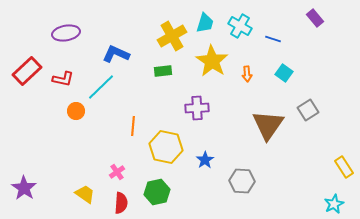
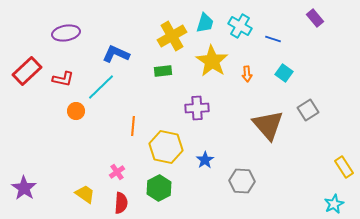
brown triangle: rotated 16 degrees counterclockwise
green hexagon: moved 2 px right, 4 px up; rotated 15 degrees counterclockwise
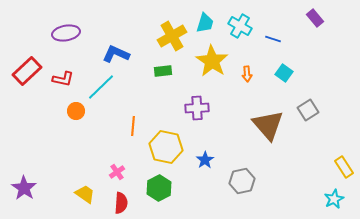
gray hexagon: rotated 15 degrees counterclockwise
cyan star: moved 5 px up
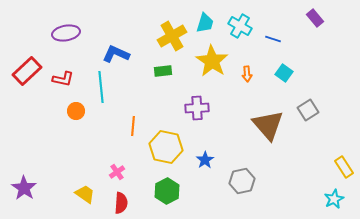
cyan line: rotated 52 degrees counterclockwise
green hexagon: moved 8 px right, 3 px down
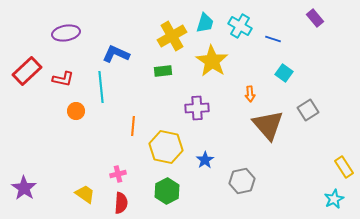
orange arrow: moved 3 px right, 20 px down
pink cross: moved 1 px right, 2 px down; rotated 21 degrees clockwise
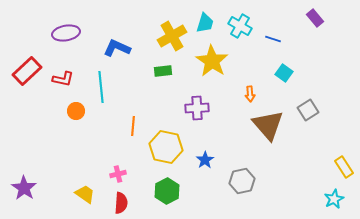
blue L-shape: moved 1 px right, 6 px up
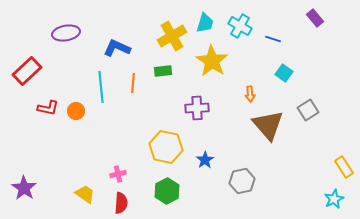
red L-shape: moved 15 px left, 29 px down
orange line: moved 43 px up
